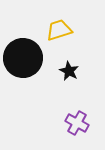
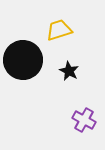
black circle: moved 2 px down
purple cross: moved 7 px right, 3 px up
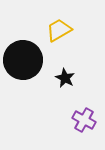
yellow trapezoid: rotated 12 degrees counterclockwise
black star: moved 4 px left, 7 px down
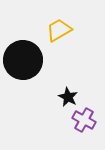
black star: moved 3 px right, 19 px down
